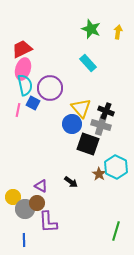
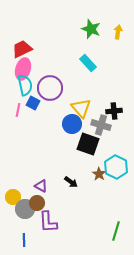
black cross: moved 8 px right; rotated 28 degrees counterclockwise
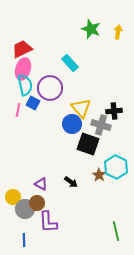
cyan rectangle: moved 18 px left
brown star: moved 1 px down
purple triangle: moved 2 px up
green line: rotated 30 degrees counterclockwise
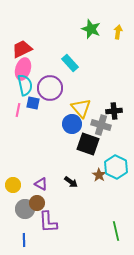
blue square: rotated 16 degrees counterclockwise
yellow circle: moved 12 px up
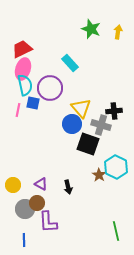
black arrow: moved 3 px left, 5 px down; rotated 40 degrees clockwise
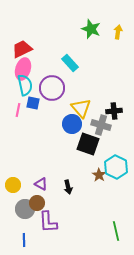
purple circle: moved 2 px right
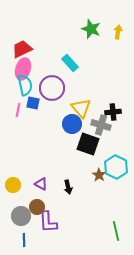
black cross: moved 1 px left, 1 px down
brown circle: moved 4 px down
gray circle: moved 4 px left, 7 px down
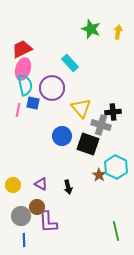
blue circle: moved 10 px left, 12 px down
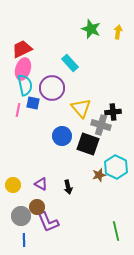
brown star: rotated 24 degrees clockwise
purple L-shape: rotated 20 degrees counterclockwise
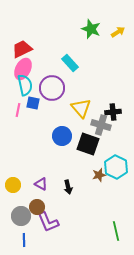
yellow arrow: rotated 48 degrees clockwise
pink ellipse: rotated 10 degrees clockwise
